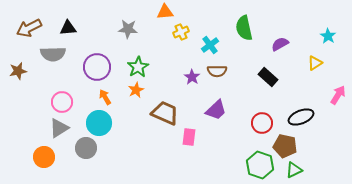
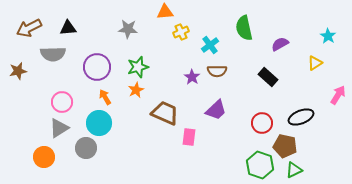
green star: rotated 15 degrees clockwise
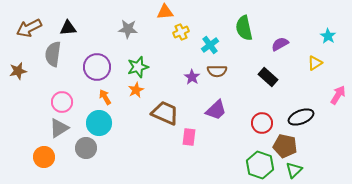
gray semicircle: rotated 100 degrees clockwise
green triangle: rotated 18 degrees counterclockwise
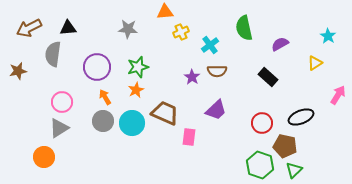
cyan circle: moved 33 px right
gray circle: moved 17 px right, 27 px up
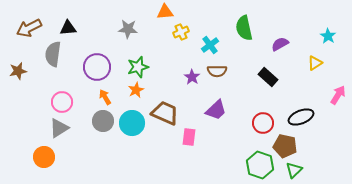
red circle: moved 1 px right
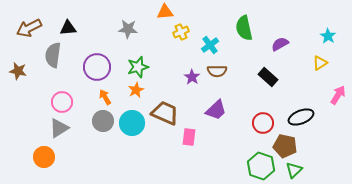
gray semicircle: moved 1 px down
yellow triangle: moved 5 px right
brown star: rotated 24 degrees clockwise
green hexagon: moved 1 px right, 1 px down
